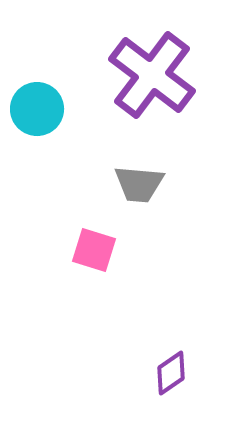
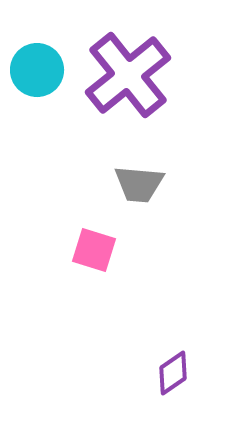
purple cross: moved 24 px left; rotated 14 degrees clockwise
cyan circle: moved 39 px up
purple diamond: moved 2 px right
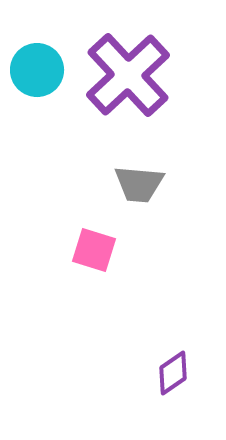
purple cross: rotated 4 degrees counterclockwise
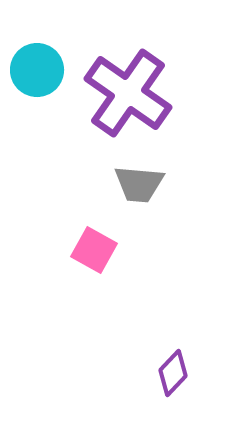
purple cross: moved 18 px down; rotated 12 degrees counterclockwise
pink square: rotated 12 degrees clockwise
purple diamond: rotated 12 degrees counterclockwise
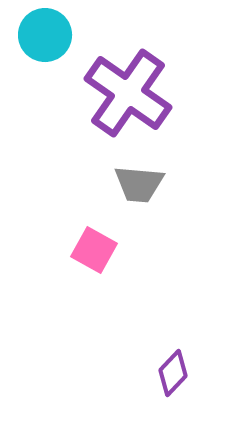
cyan circle: moved 8 px right, 35 px up
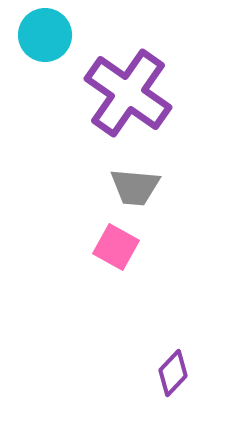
gray trapezoid: moved 4 px left, 3 px down
pink square: moved 22 px right, 3 px up
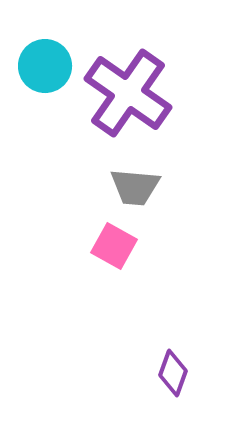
cyan circle: moved 31 px down
pink square: moved 2 px left, 1 px up
purple diamond: rotated 24 degrees counterclockwise
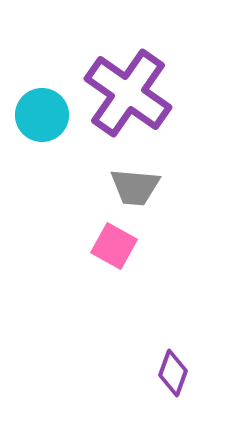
cyan circle: moved 3 px left, 49 px down
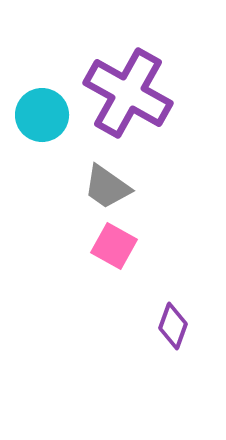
purple cross: rotated 6 degrees counterclockwise
gray trapezoid: moved 28 px left; rotated 30 degrees clockwise
purple diamond: moved 47 px up
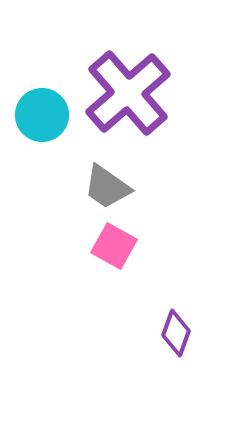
purple cross: rotated 20 degrees clockwise
purple diamond: moved 3 px right, 7 px down
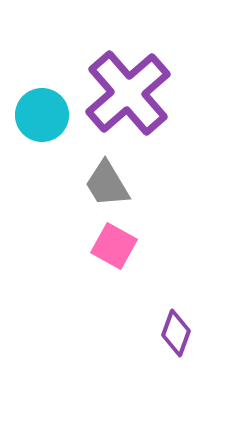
gray trapezoid: moved 3 px up; rotated 24 degrees clockwise
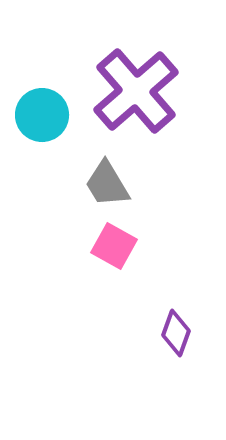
purple cross: moved 8 px right, 2 px up
